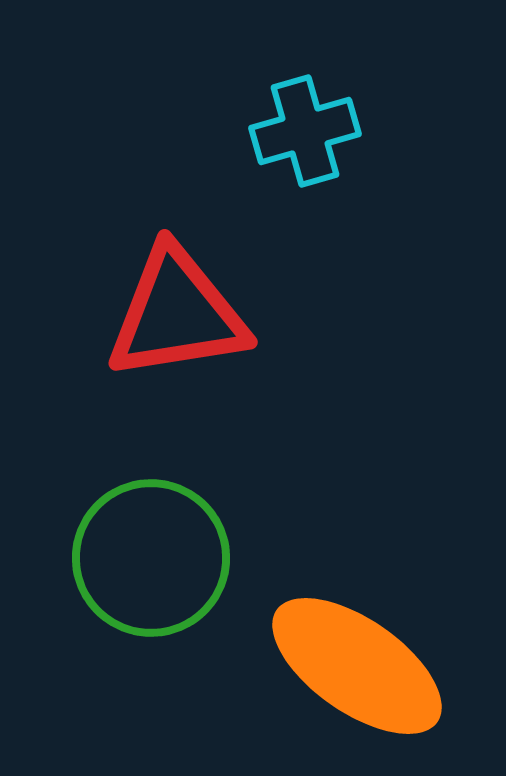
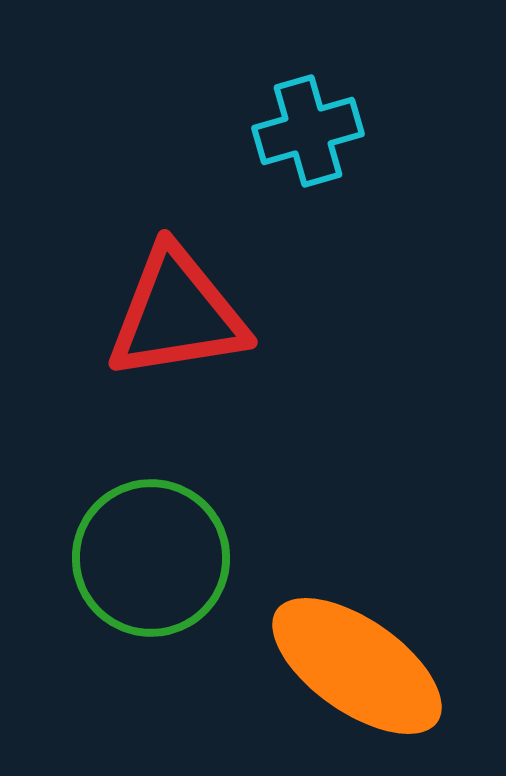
cyan cross: moved 3 px right
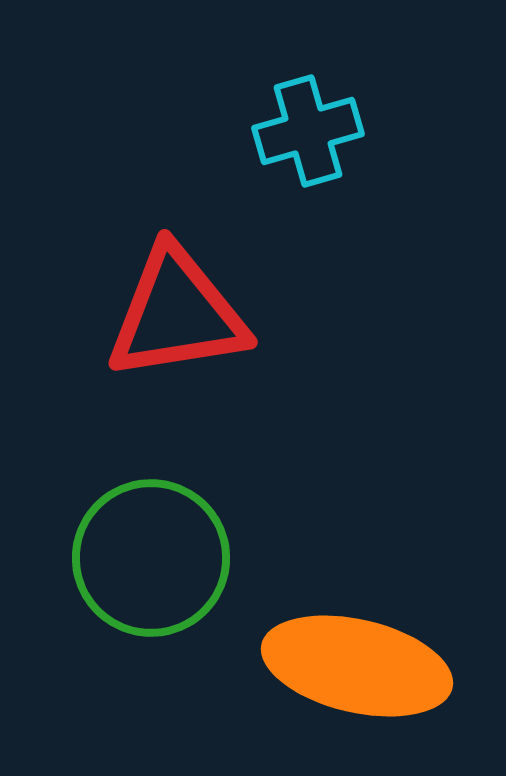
orange ellipse: rotated 22 degrees counterclockwise
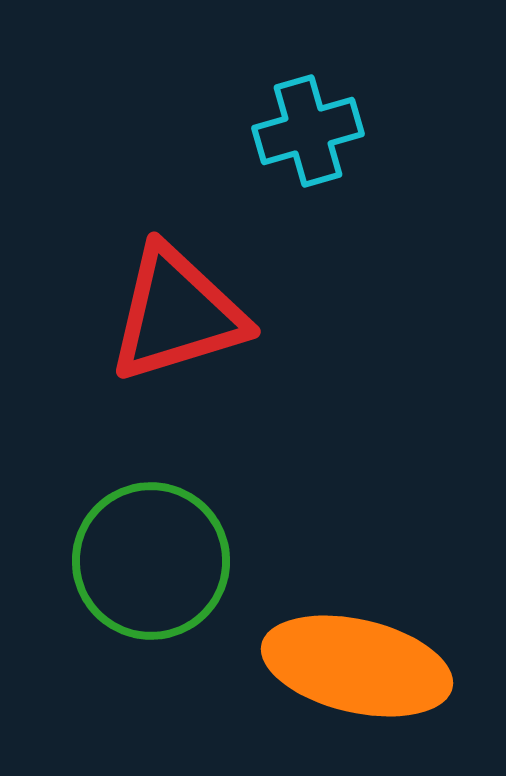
red triangle: rotated 8 degrees counterclockwise
green circle: moved 3 px down
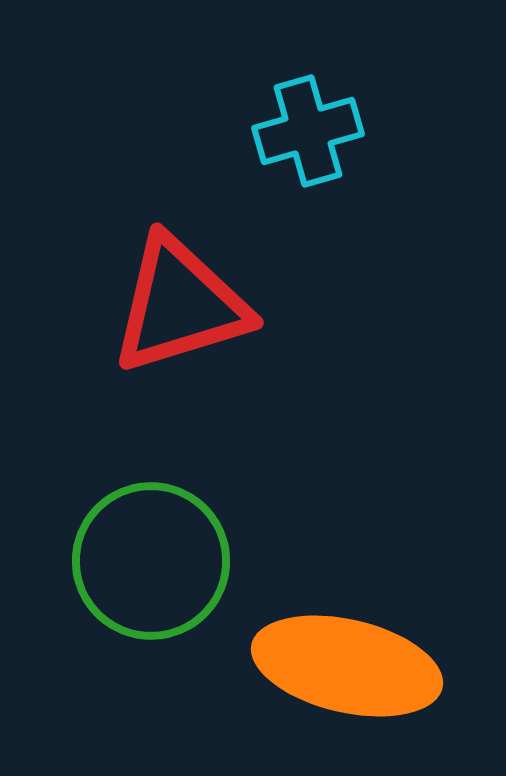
red triangle: moved 3 px right, 9 px up
orange ellipse: moved 10 px left
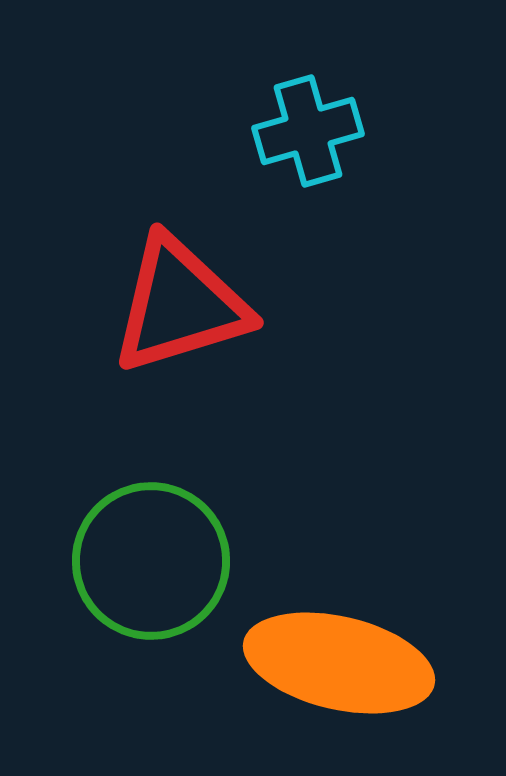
orange ellipse: moved 8 px left, 3 px up
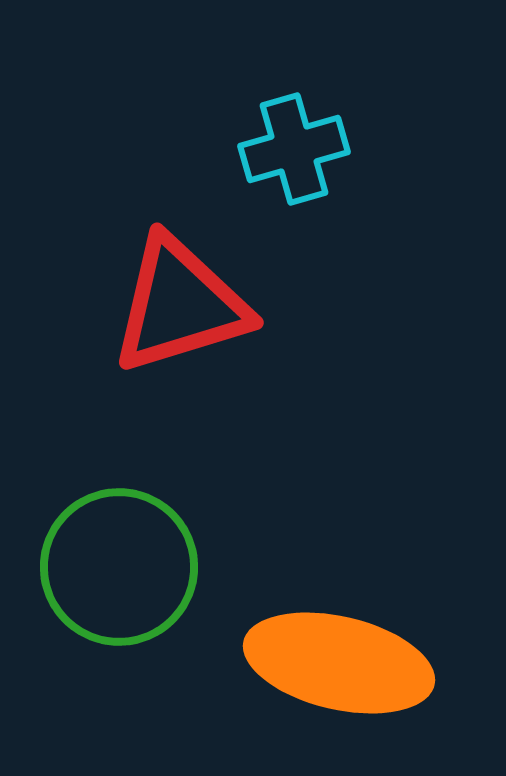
cyan cross: moved 14 px left, 18 px down
green circle: moved 32 px left, 6 px down
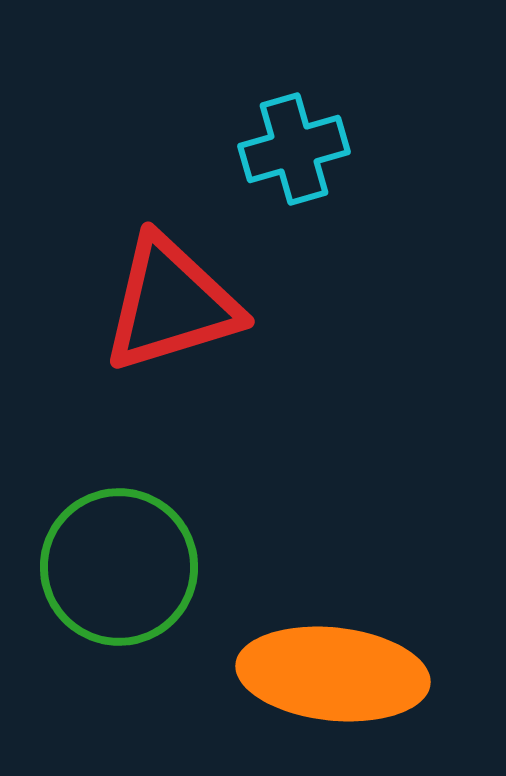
red triangle: moved 9 px left, 1 px up
orange ellipse: moved 6 px left, 11 px down; rotated 7 degrees counterclockwise
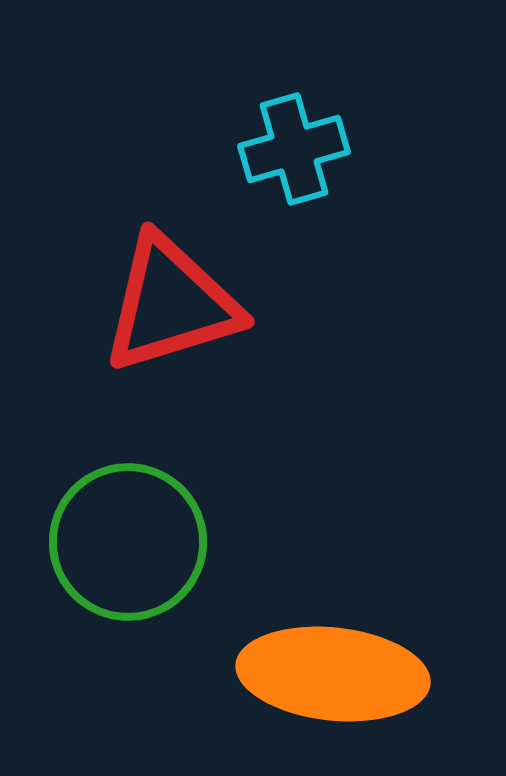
green circle: moved 9 px right, 25 px up
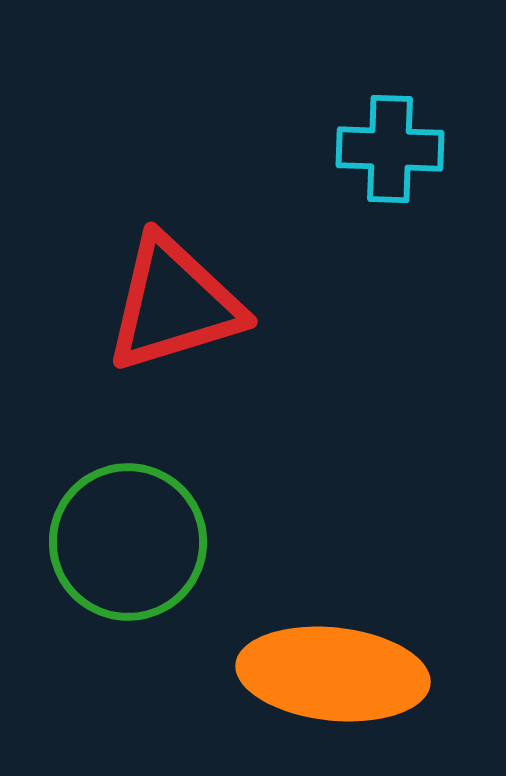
cyan cross: moved 96 px right; rotated 18 degrees clockwise
red triangle: moved 3 px right
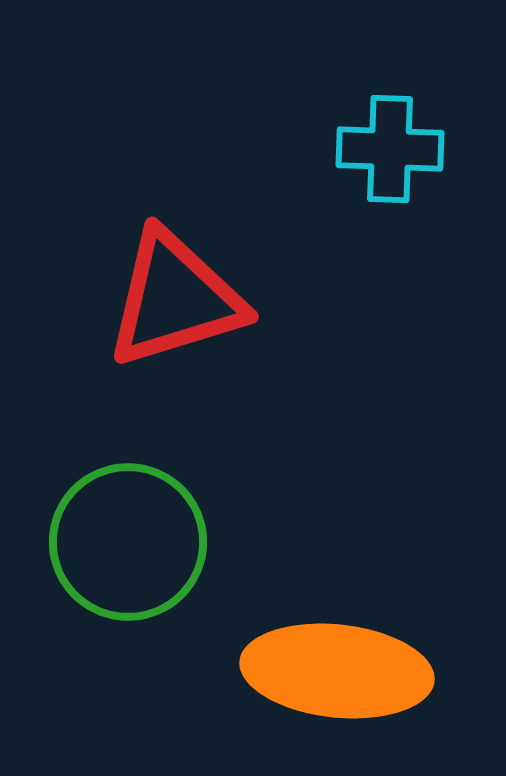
red triangle: moved 1 px right, 5 px up
orange ellipse: moved 4 px right, 3 px up
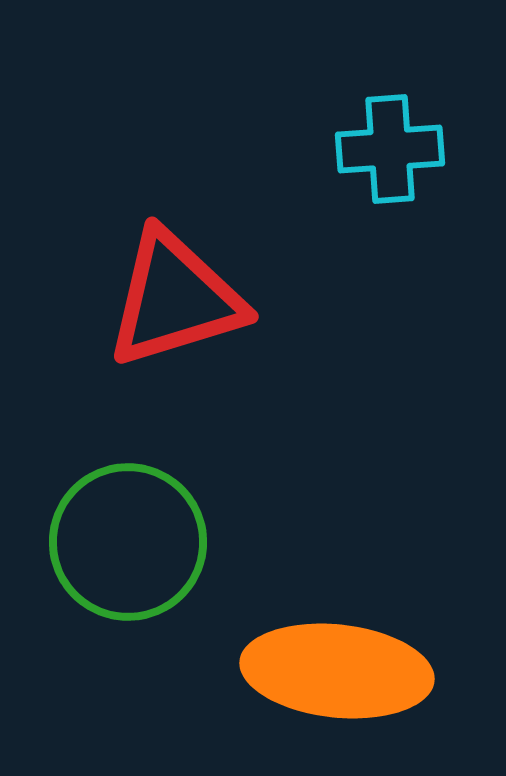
cyan cross: rotated 6 degrees counterclockwise
